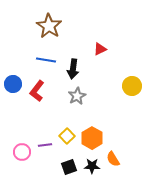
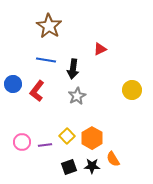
yellow circle: moved 4 px down
pink circle: moved 10 px up
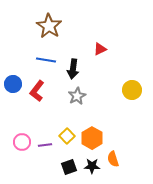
orange semicircle: rotated 14 degrees clockwise
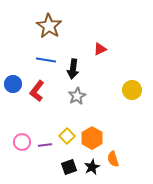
black star: moved 1 px down; rotated 28 degrees counterclockwise
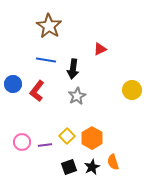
orange semicircle: moved 3 px down
